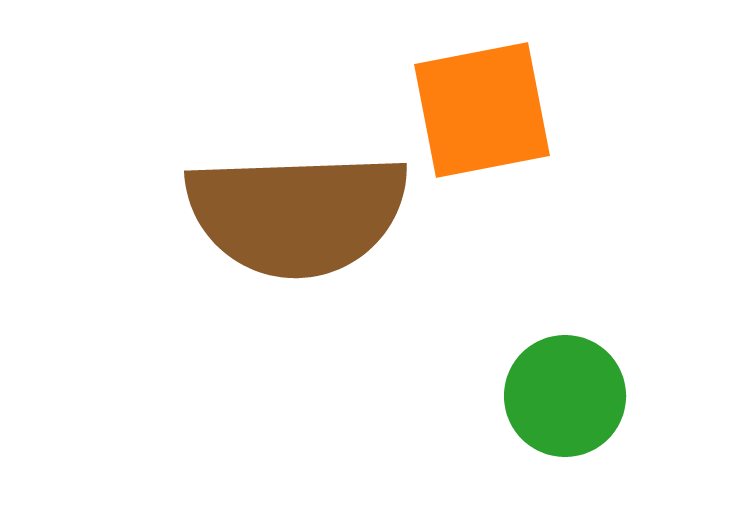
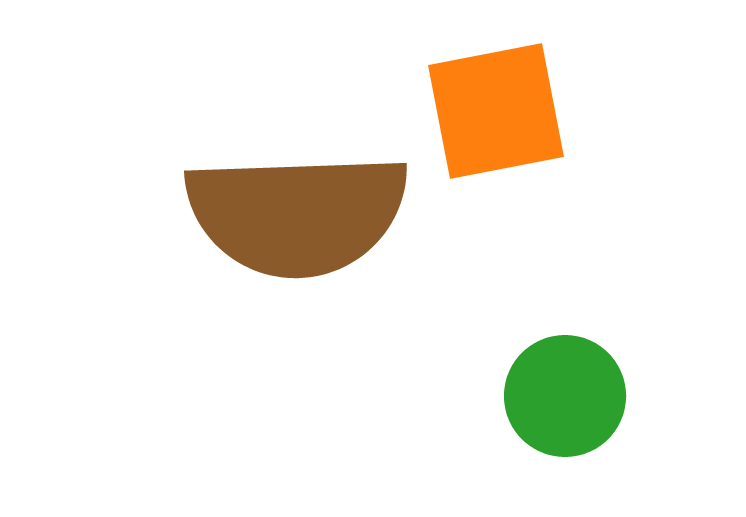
orange square: moved 14 px right, 1 px down
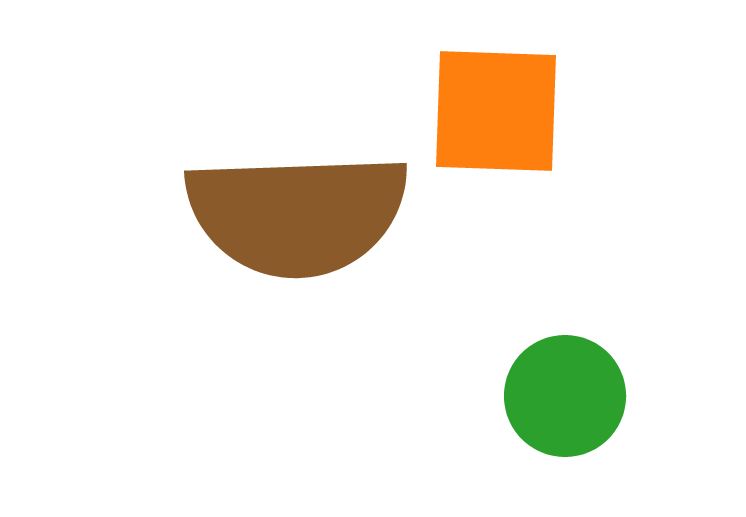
orange square: rotated 13 degrees clockwise
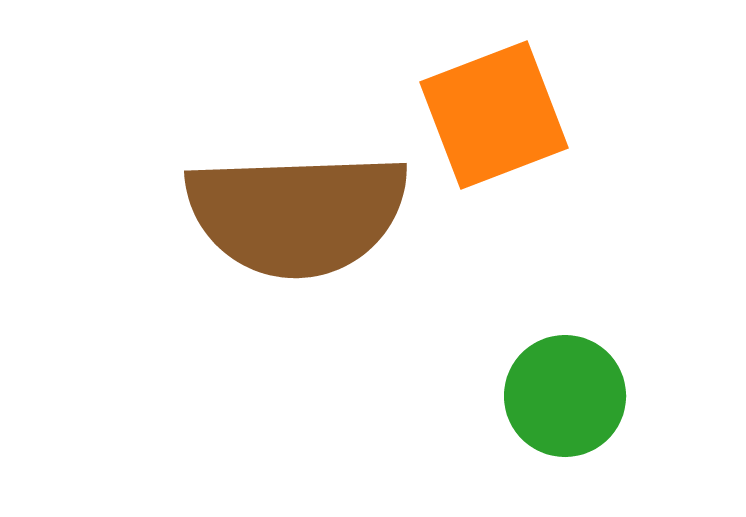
orange square: moved 2 px left, 4 px down; rotated 23 degrees counterclockwise
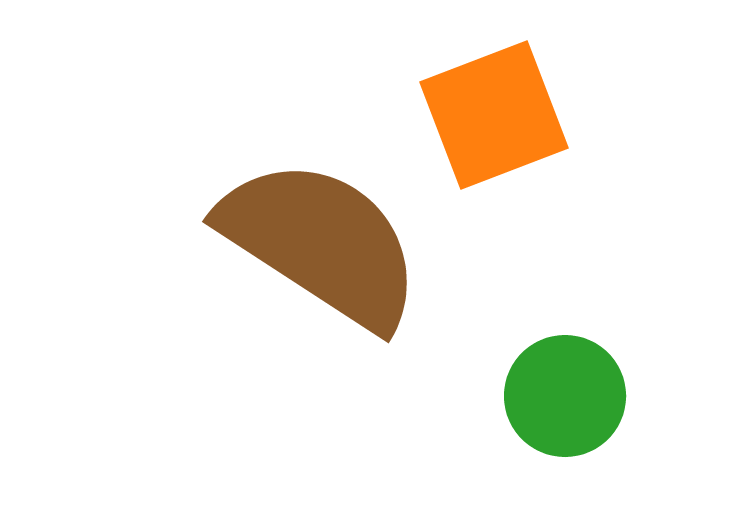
brown semicircle: moved 24 px right, 29 px down; rotated 145 degrees counterclockwise
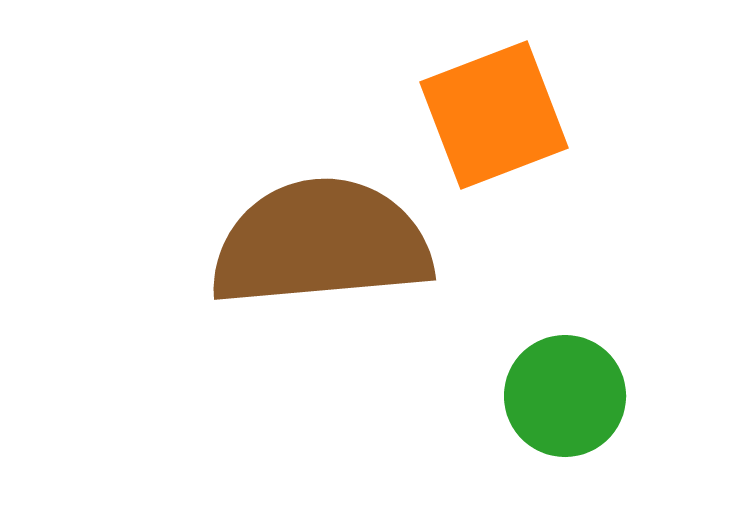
brown semicircle: rotated 38 degrees counterclockwise
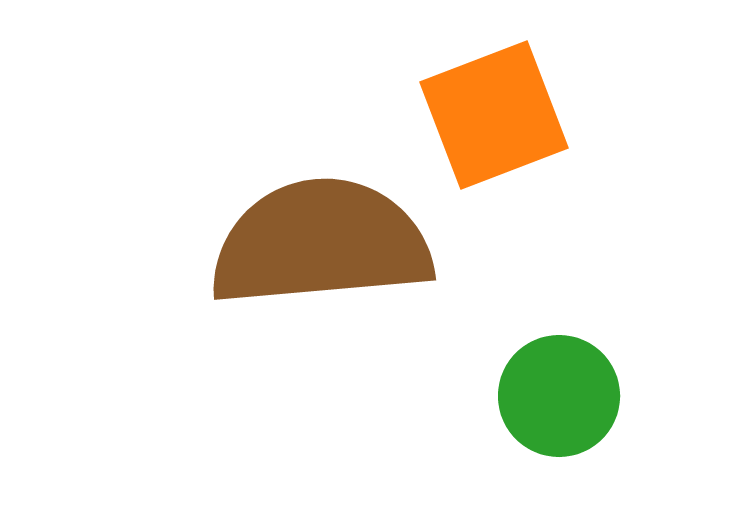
green circle: moved 6 px left
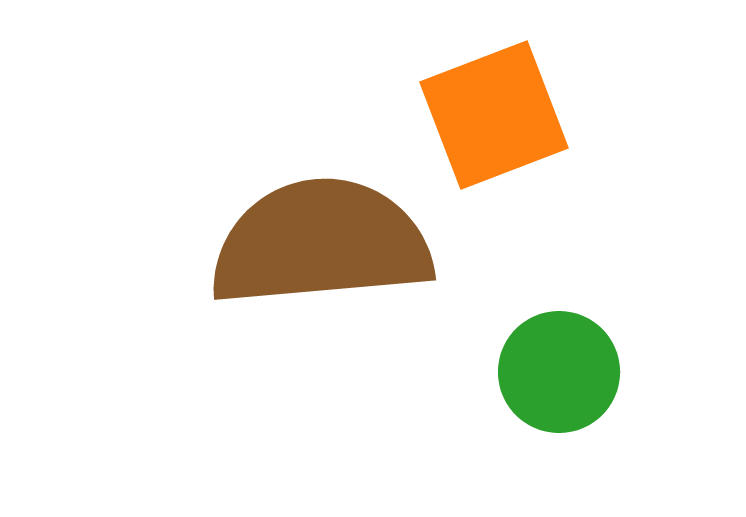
green circle: moved 24 px up
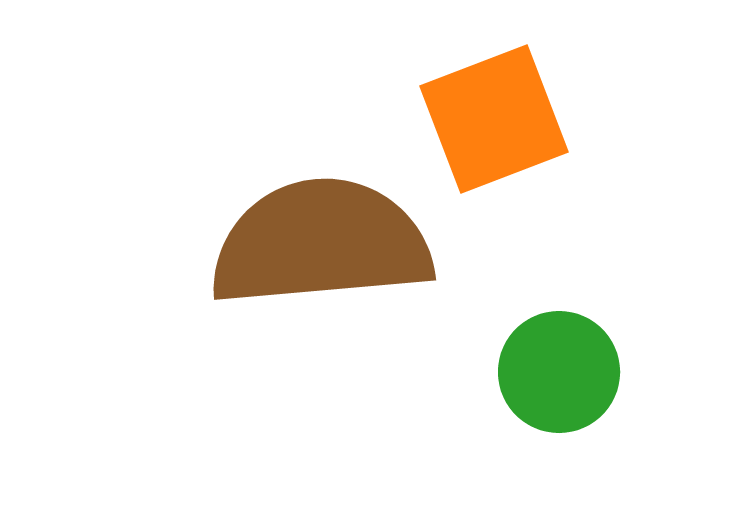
orange square: moved 4 px down
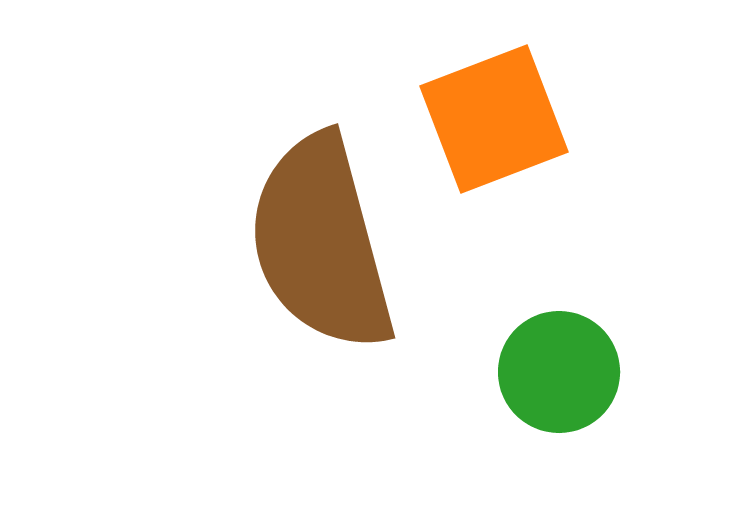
brown semicircle: rotated 100 degrees counterclockwise
